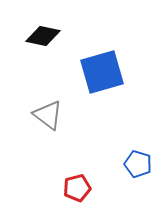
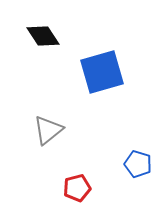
black diamond: rotated 44 degrees clockwise
gray triangle: moved 15 px down; rotated 44 degrees clockwise
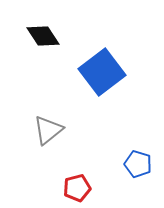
blue square: rotated 21 degrees counterclockwise
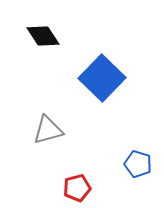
blue square: moved 6 px down; rotated 9 degrees counterclockwise
gray triangle: rotated 24 degrees clockwise
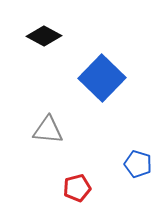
black diamond: moved 1 px right; rotated 28 degrees counterclockwise
gray triangle: rotated 20 degrees clockwise
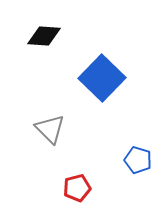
black diamond: rotated 24 degrees counterclockwise
gray triangle: moved 2 px right, 1 px up; rotated 40 degrees clockwise
blue pentagon: moved 4 px up
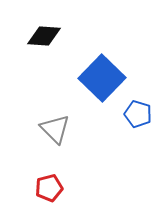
gray triangle: moved 5 px right
blue pentagon: moved 46 px up
red pentagon: moved 28 px left
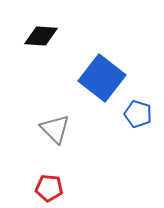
black diamond: moved 3 px left
blue square: rotated 6 degrees counterclockwise
red pentagon: rotated 20 degrees clockwise
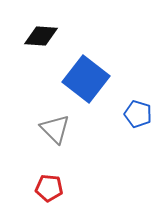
blue square: moved 16 px left, 1 px down
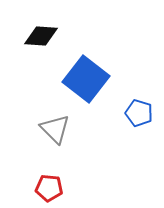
blue pentagon: moved 1 px right, 1 px up
